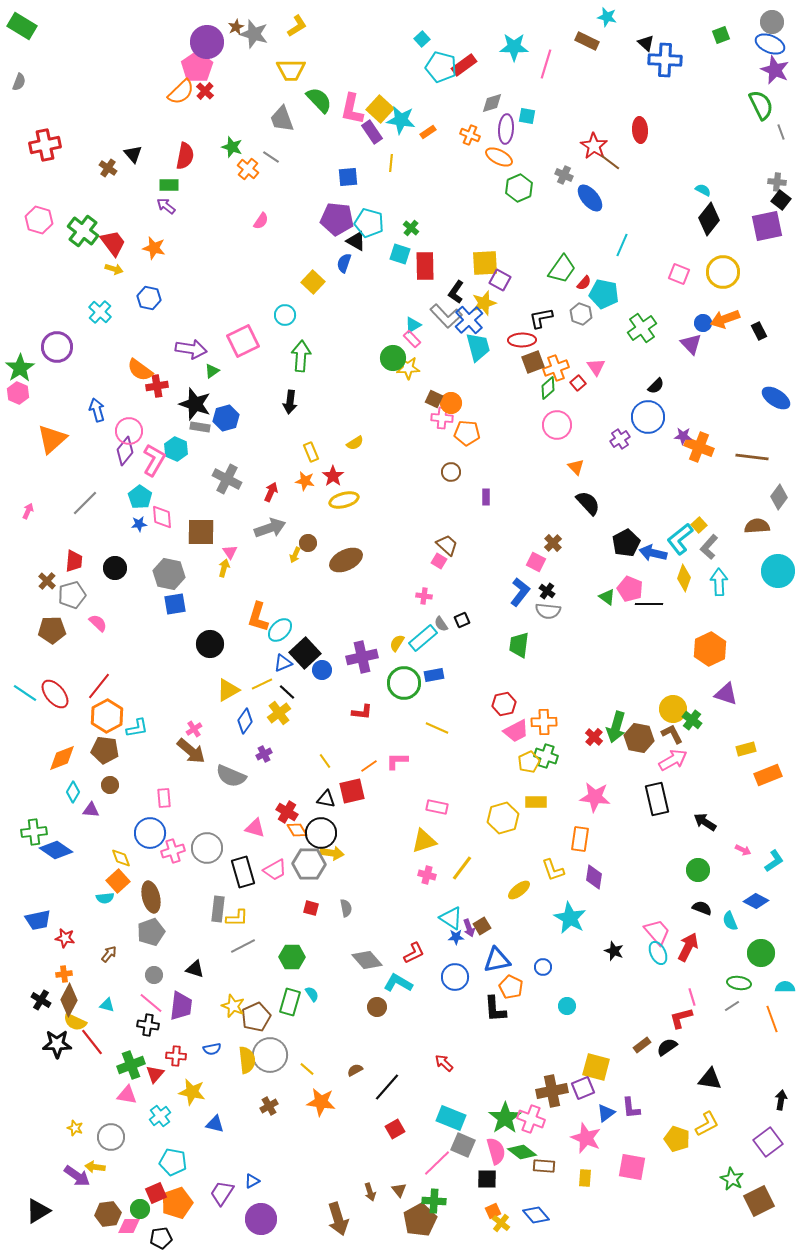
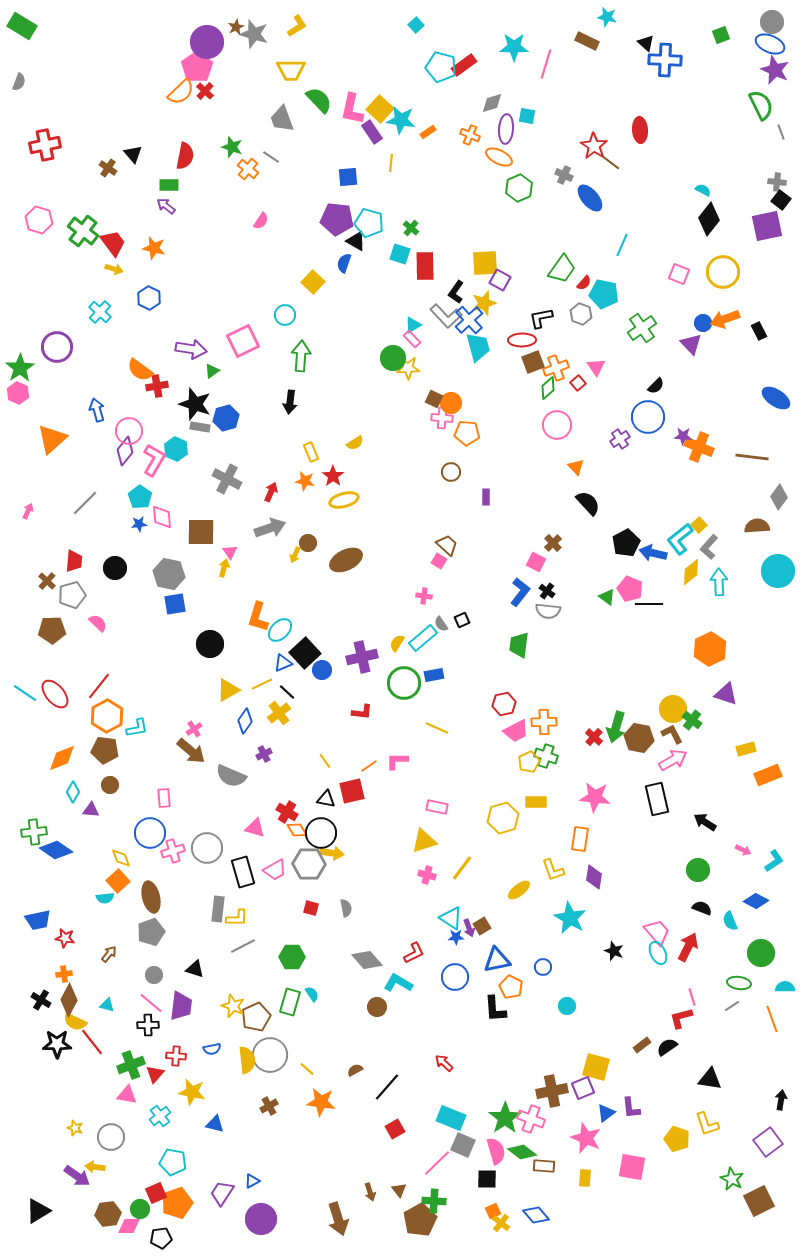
cyan square at (422, 39): moved 6 px left, 14 px up
blue hexagon at (149, 298): rotated 15 degrees clockwise
yellow diamond at (684, 578): moved 7 px right, 6 px up; rotated 32 degrees clockwise
black cross at (148, 1025): rotated 10 degrees counterclockwise
yellow L-shape at (707, 1124): rotated 100 degrees clockwise
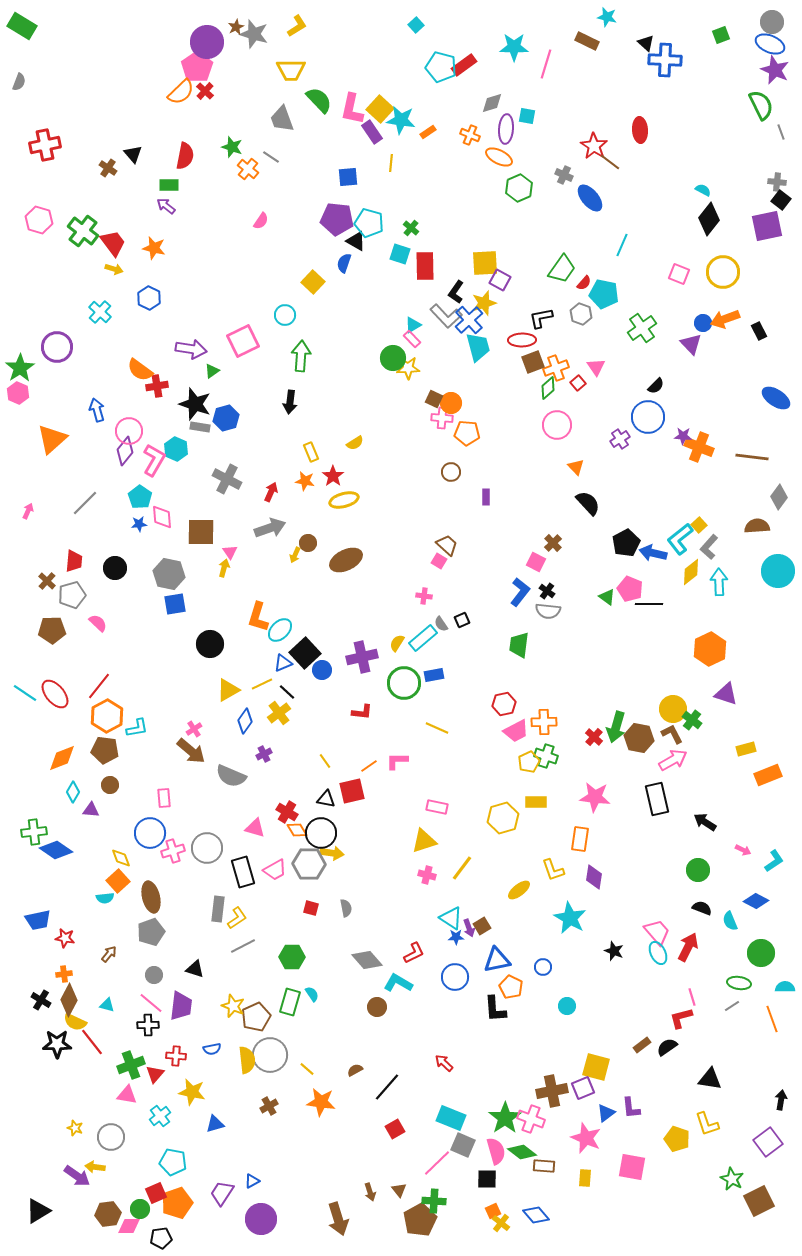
yellow L-shape at (237, 918): rotated 35 degrees counterclockwise
blue triangle at (215, 1124): rotated 30 degrees counterclockwise
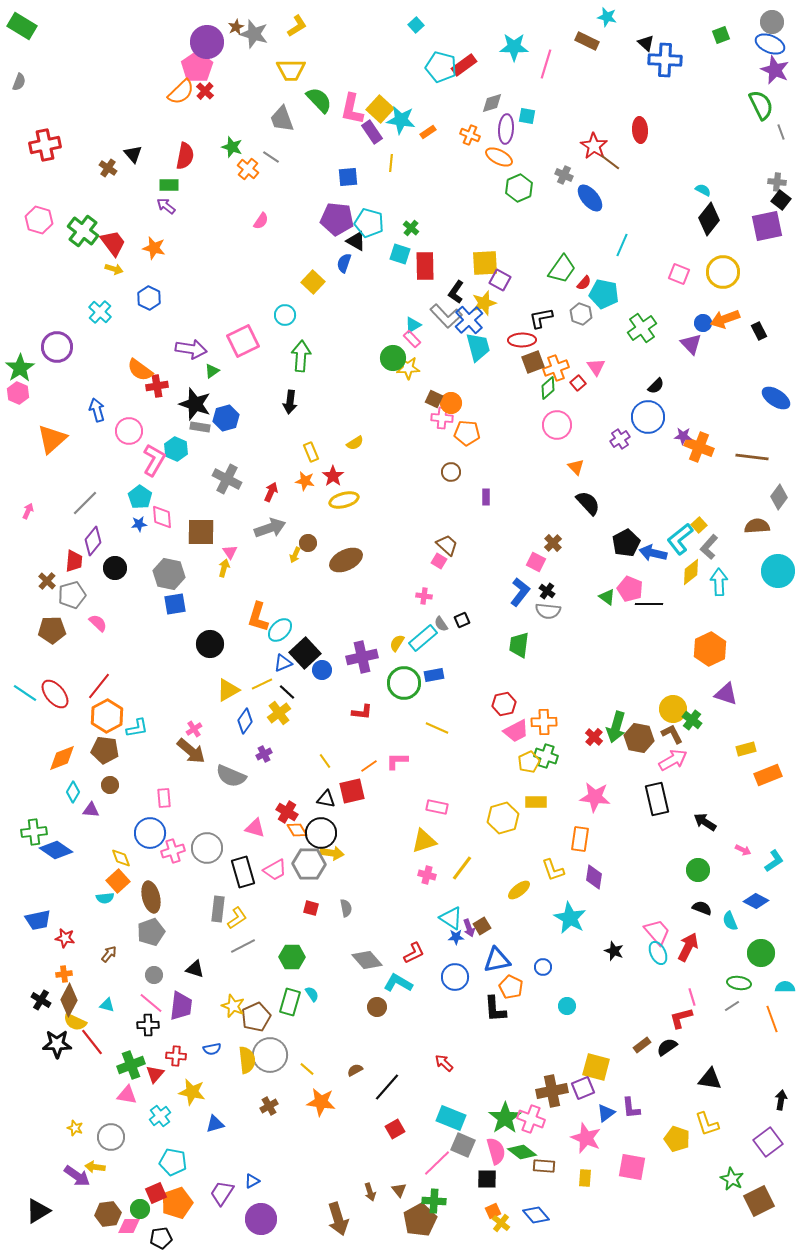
purple diamond at (125, 451): moved 32 px left, 90 px down
